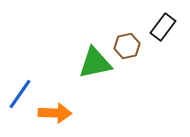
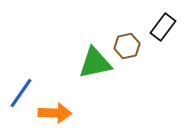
blue line: moved 1 px right, 1 px up
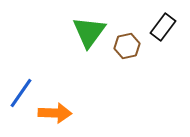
green triangle: moved 6 px left, 31 px up; rotated 42 degrees counterclockwise
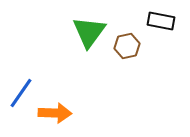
black rectangle: moved 2 px left, 6 px up; rotated 64 degrees clockwise
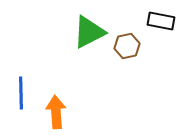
green triangle: rotated 27 degrees clockwise
blue line: rotated 36 degrees counterclockwise
orange arrow: moved 1 px right, 1 px up; rotated 96 degrees counterclockwise
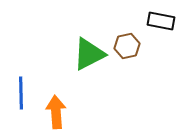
green triangle: moved 22 px down
